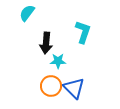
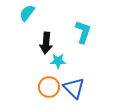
orange circle: moved 2 px left, 1 px down
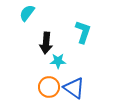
blue triangle: rotated 10 degrees counterclockwise
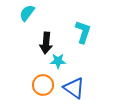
orange circle: moved 6 px left, 2 px up
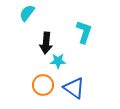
cyan L-shape: moved 1 px right
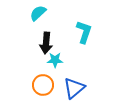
cyan semicircle: moved 11 px right; rotated 12 degrees clockwise
cyan star: moved 3 px left, 1 px up
blue triangle: rotated 45 degrees clockwise
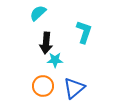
orange circle: moved 1 px down
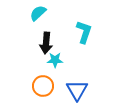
blue triangle: moved 3 px right, 2 px down; rotated 20 degrees counterclockwise
